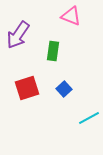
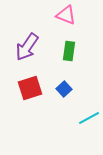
pink triangle: moved 5 px left, 1 px up
purple arrow: moved 9 px right, 12 px down
green rectangle: moved 16 px right
red square: moved 3 px right
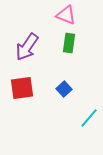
green rectangle: moved 8 px up
red square: moved 8 px left; rotated 10 degrees clockwise
cyan line: rotated 20 degrees counterclockwise
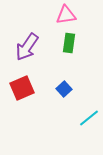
pink triangle: rotated 30 degrees counterclockwise
red square: rotated 15 degrees counterclockwise
cyan line: rotated 10 degrees clockwise
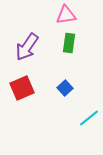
blue square: moved 1 px right, 1 px up
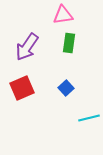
pink triangle: moved 3 px left
blue square: moved 1 px right
cyan line: rotated 25 degrees clockwise
